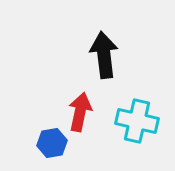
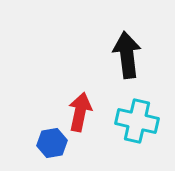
black arrow: moved 23 px right
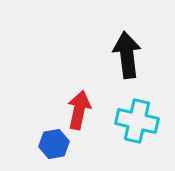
red arrow: moved 1 px left, 2 px up
blue hexagon: moved 2 px right, 1 px down
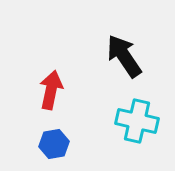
black arrow: moved 3 px left, 1 px down; rotated 27 degrees counterclockwise
red arrow: moved 28 px left, 20 px up
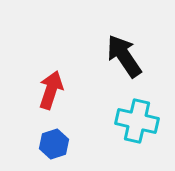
red arrow: rotated 6 degrees clockwise
blue hexagon: rotated 8 degrees counterclockwise
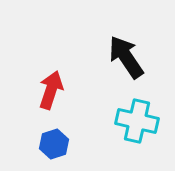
black arrow: moved 2 px right, 1 px down
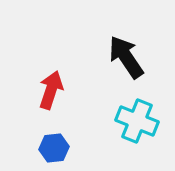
cyan cross: rotated 9 degrees clockwise
blue hexagon: moved 4 px down; rotated 12 degrees clockwise
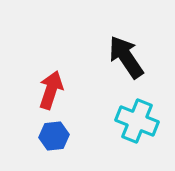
blue hexagon: moved 12 px up
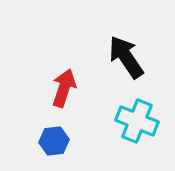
red arrow: moved 13 px right, 2 px up
blue hexagon: moved 5 px down
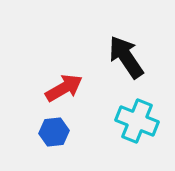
red arrow: rotated 42 degrees clockwise
blue hexagon: moved 9 px up
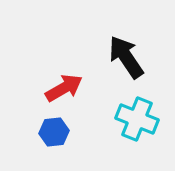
cyan cross: moved 2 px up
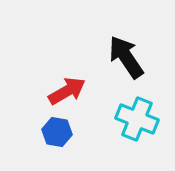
red arrow: moved 3 px right, 3 px down
blue hexagon: moved 3 px right; rotated 16 degrees clockwise
